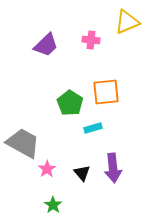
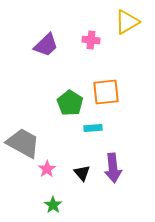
yellow triangle: rotated 8 degrees counterclockwise
cyan rectangle: rotated 12 degrees clockwise
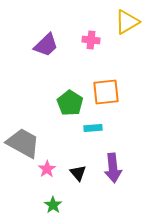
black triangle: moved 4 px left
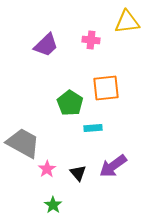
yellow triangle: rotated 24 degrees clockwise
orange square: moved 4 px up
purple arrow: moved 2 px up; rotated 60 degrees clockwise
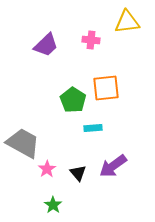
green pentagon: moved 3 px right, 3 px up
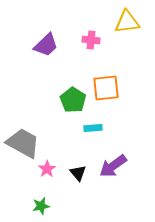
green star: moved 12 px left, 1 px down; rotated 24 degrees clockwise
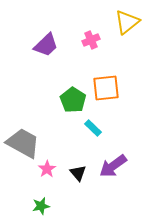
yellow triangle: rotated 32 degrees counterclockwise
pink cross: rotated 30 degrees counterclockwise
cyan rectangle: rotated 48 degrees clockwise
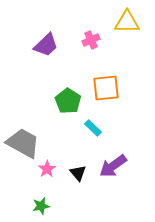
yellow triangle: rotated 40 degrees clockwise
green pentagon: moved 5 px left, 1 px down
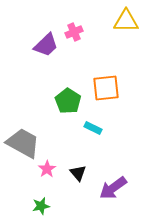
yellow triangle: moved 1 px left, 1 px up
pink cross: moved 17 px left, 8 px up
cyan rectangle: rotated 18 degrees counterclockwise
purple arrow: moved 22 px down
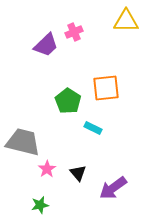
gray trapezoid: moved 1 px up; rotated 15 degrees counterclockwise
green star: moved 1 px left, 1 px up
